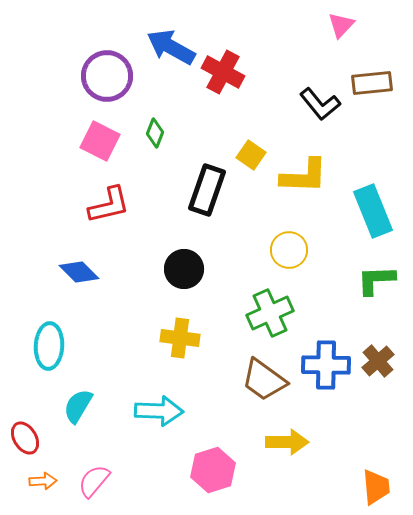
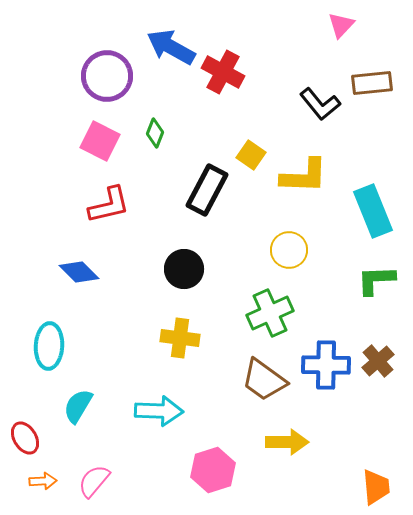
black rectangle: rotated 9 degrees clockwise
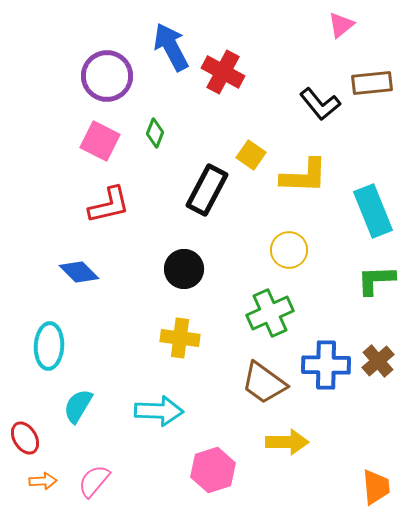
pink triangle: rotated 8 degrees clockwise
blue arrow: rotated 33 degrees clockwise
brown trapezoid: moved 3 px down
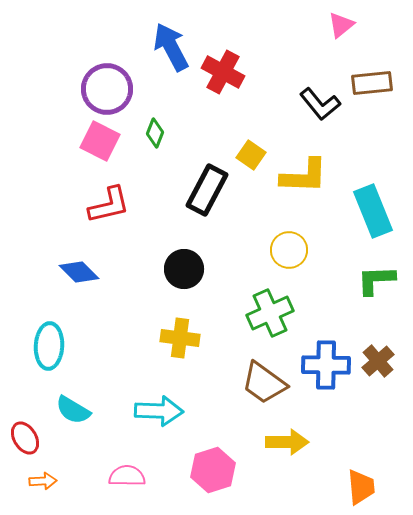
purple circle: moved 13 px down
cyan semicircle: moved 5 px left, 4 px down; rotated 90 degrees counterclockwise
pink semicircle: moved 33 px right, 5 px up; rotated 51 degrees clockwise
orange trapezoid: moved 15 px left
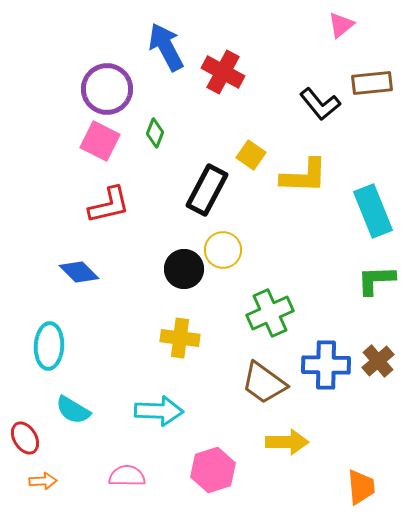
blue arrow: moved 5 px left
yellow circle: moved 66 px left
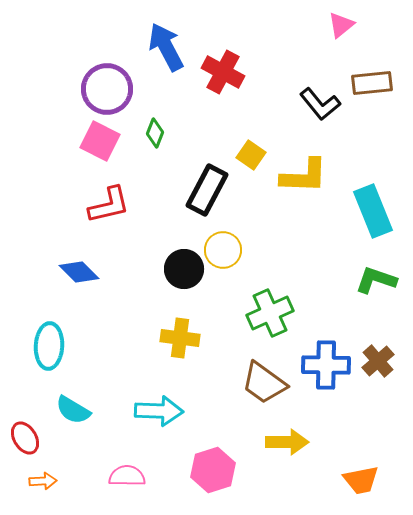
green L-shape: rotated 21 degrees clockwise
orange trapezoid: moved 7 px up; rotated 84 degrees clockwise
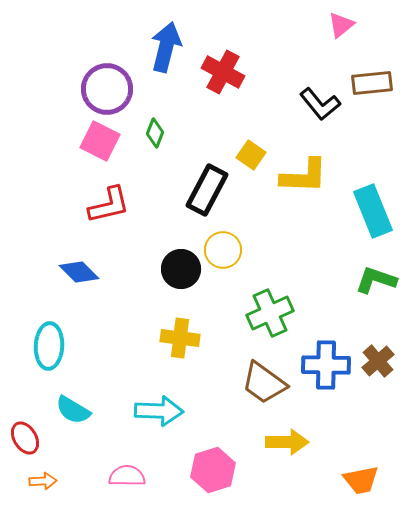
blue arrow: rotated 42 degrees clockwise
black circle: moved 3 px left
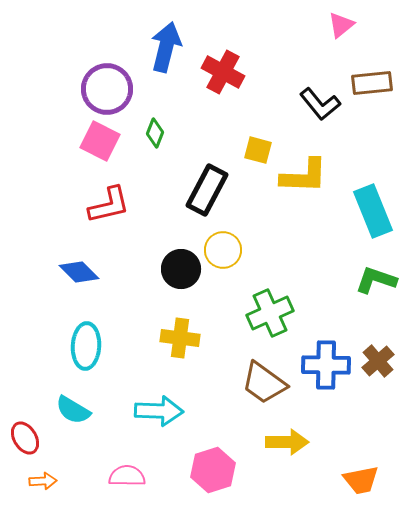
yellow square: moved 7 px right, 5 px up; rotated 20 degrees counterclockwise
cyan ellipse: moved 37 px right
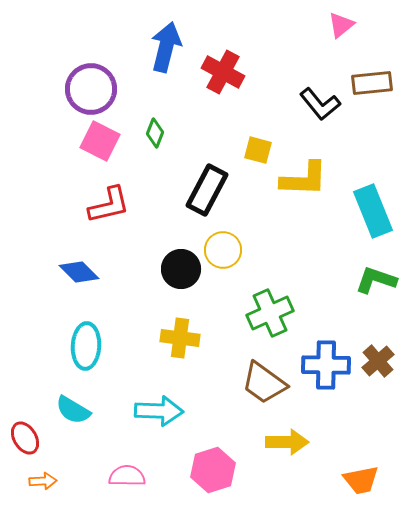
purple circle: moved 16 px left
yellow L-shape: moved 3 px down
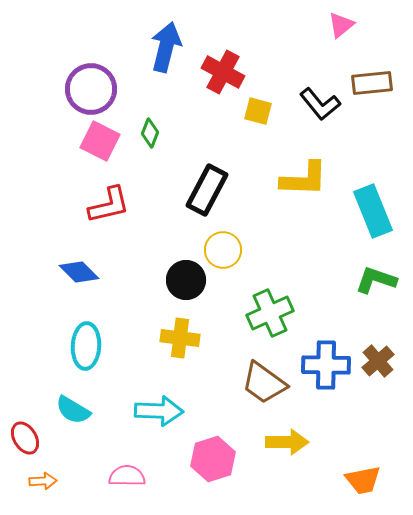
green diamond: moved 5 px left
yellow square: moved 39 px up
black circle: moved 5 px right, 11 px down
pink hexagon: moved 11 px up
orange trapezoid: moved 2 px right
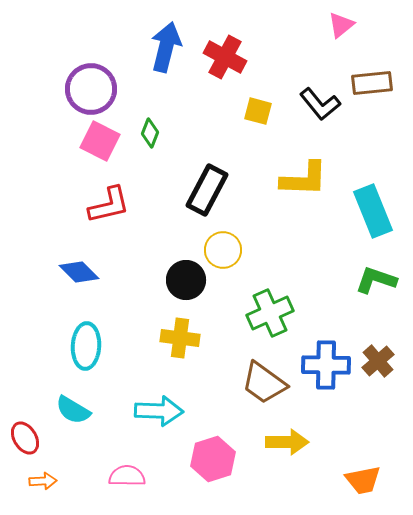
red cross: moved 2 px right, 15 px up
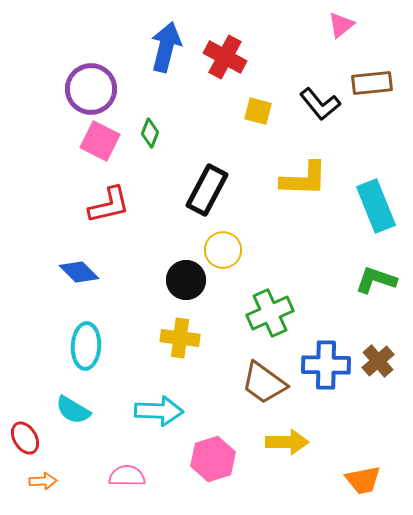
cyan rectangle: moved 3 px right, 5 px up
